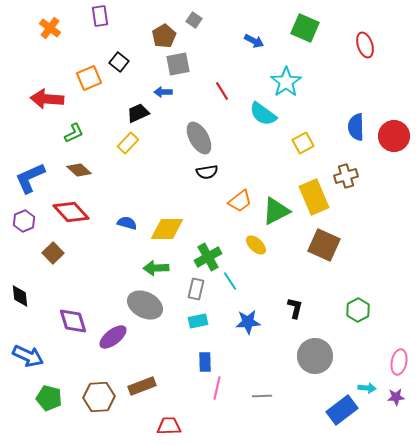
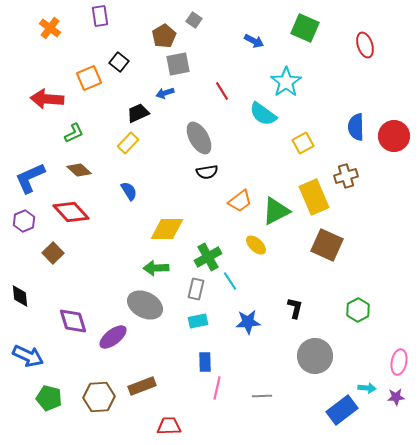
blue arrow at (163, 92): moved 2 px right, 1 px down; rotated 18 degrees counterclockwise
blue semicircle at (127, 223): moved 2 px right, 32 px up; rotated 42 degrees clockwise
brown square at (324, 245): moved 3 px right
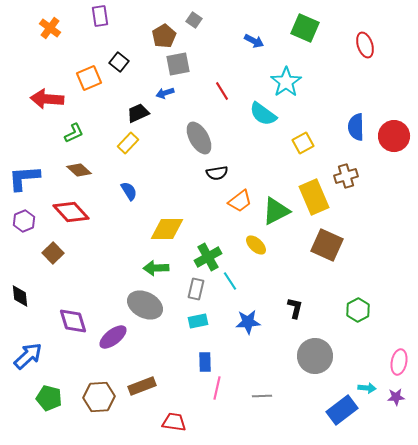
black semicircle at (207, 172): moved 10 px right, 1 px down
blue L-shape at (30, 178): moved 6 px left; rotated 20 degrees clockwise
blue arrow at (28, 356): rotated 68 degrees counterclockwise
red trapezoid at (169, 426): moved 5 px right, 4 px up; rotated 10 degrees clockwise
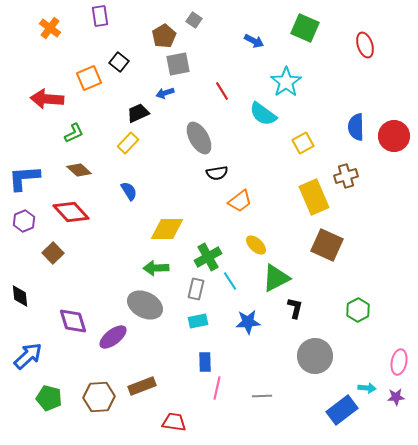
green triangle at (276, 211): moved 67 px down
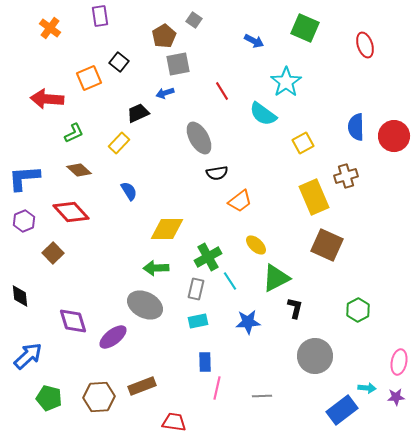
yellow rectangle at (128, 143): moved 9 px left
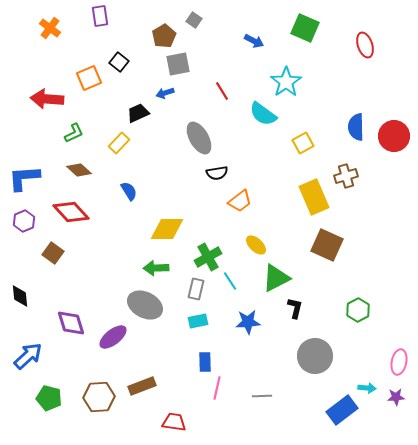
brown square at (53, 253): rotated 10 degrees counterclockwise
purple diamond at (73, 321): moved 2 px left, 2 px down
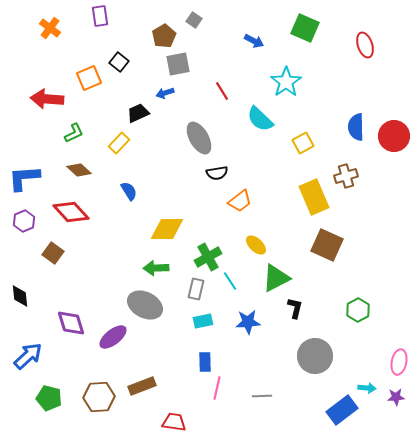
cyan semicircle at (263, 114): moved 3 px left, 5 px down; rotated 8 degrees clockwise
cyan rectangle at (198, 321): moved 5 px right
